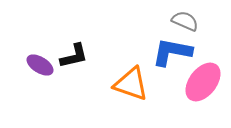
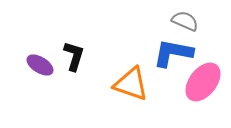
blue L-shape: moved 1 px right, 1 px down
black L-shape: rotated 60 degrees counterclockwise
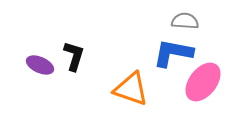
gray semicircle: rotated 20 degrees counterclockwise
purple ellipse: rotated 8 degrees counterclockwise
orange triangle: moved 5 px down
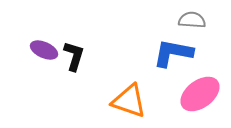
gray semicircle: moved 7 px right, 1 px up
purple ellipse: moved 4 px right, 15 px up
pink ellipse: moved 3 px left, 12 px down; rotated 15 degrees clockwise
orange triangle: moved 2 px left, 12 px down
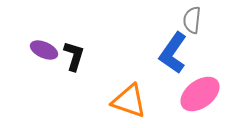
gray semicircle: rotated 88 degrees counterclockwise
blue L-shape: rotated 66 degrees counterclockwise
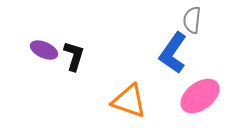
pink ellipse: moved 2 px down
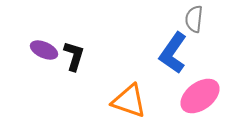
gray semicircle: moved 2 px right, 1 px up
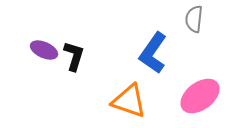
blue L-shape: moved 20 px left
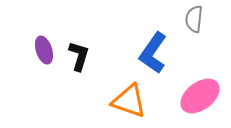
purple ellipse: rotated 48 degrees clockwise
black L-shape: moved 5 px right
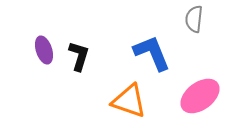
blue L-shape: moved 1 px left; rotated 123 degrees clockwise
